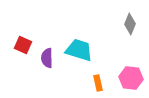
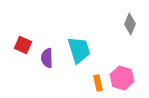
cyan trapezoid: rotated 56 degrees clockwise
pink hexagon: moved 9 px left; rotated 10 degrees clockwise
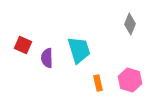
pink hexagon: moved 8 px right, 2 px down
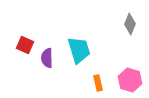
red square: moved 2 px right
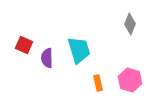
red square: moved 1 px left
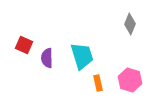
cyan trapezoid: moved 3 px right, 6 px down
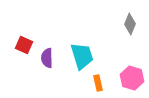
pink hexagon: moved 2 px right, 2 px up
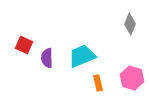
cyan trapezoid: rotated 96 degrees counterclockwise
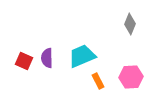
red square: moved 16 px down
pink hexagon: moved 1 px left, 1 px up; rotated 20 degrees counterclockwise
orange rectangle: moved 2 px up; rotated 14 degrees counterclockwise
